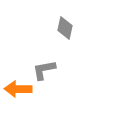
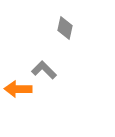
gray L-shape: rotated 55 degrees clockwise
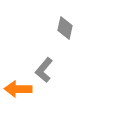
gray L-shape: rotated 95 degrees counterclockwise
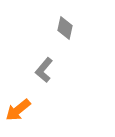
orange arrow: moved 21 px down; rotated 40 degrees counterclockwise
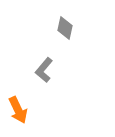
orange arrow: rotated 76 degrees counterclockwise
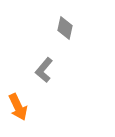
orange arrow: moved 3 px up
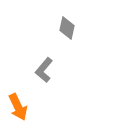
gray diamond: moved 2 px right
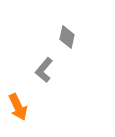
gray diamond: moved 9 px down
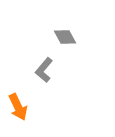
gray diamond: moved 2 px left; rotated 40 degrees counterclockwise
